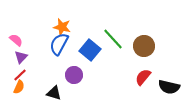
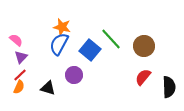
green line: moved 2 px left
black semicircle: rotated 105 degrees counterclockwise
black triangle: moved 6 px left, 5 px up
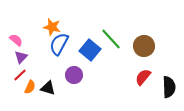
orange star: moved 10 px left
orange semicircle: moved 11 px right
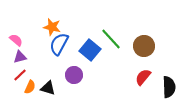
purple triangle: moved 1 px left; rotated 32 degrees clockwise
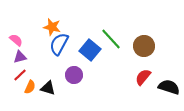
black semicircle: rotated 70 degrees counterclockwise
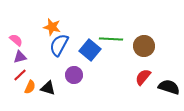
green line: rotated 45 degrees counterclockwise
blue semicircle: moved 1 px down
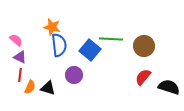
blue semicircle: rotated 145 degrees clockwise
purple triangle: rotated 40 degrees clockwise
red line: rotated 40 degrees counterclockwise
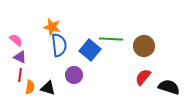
orange semicircle: rotated 16 degrees counterclockwise
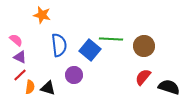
orange star: moved 10 px left, 12 px up
red line: rotated 40 degrees clockwise
